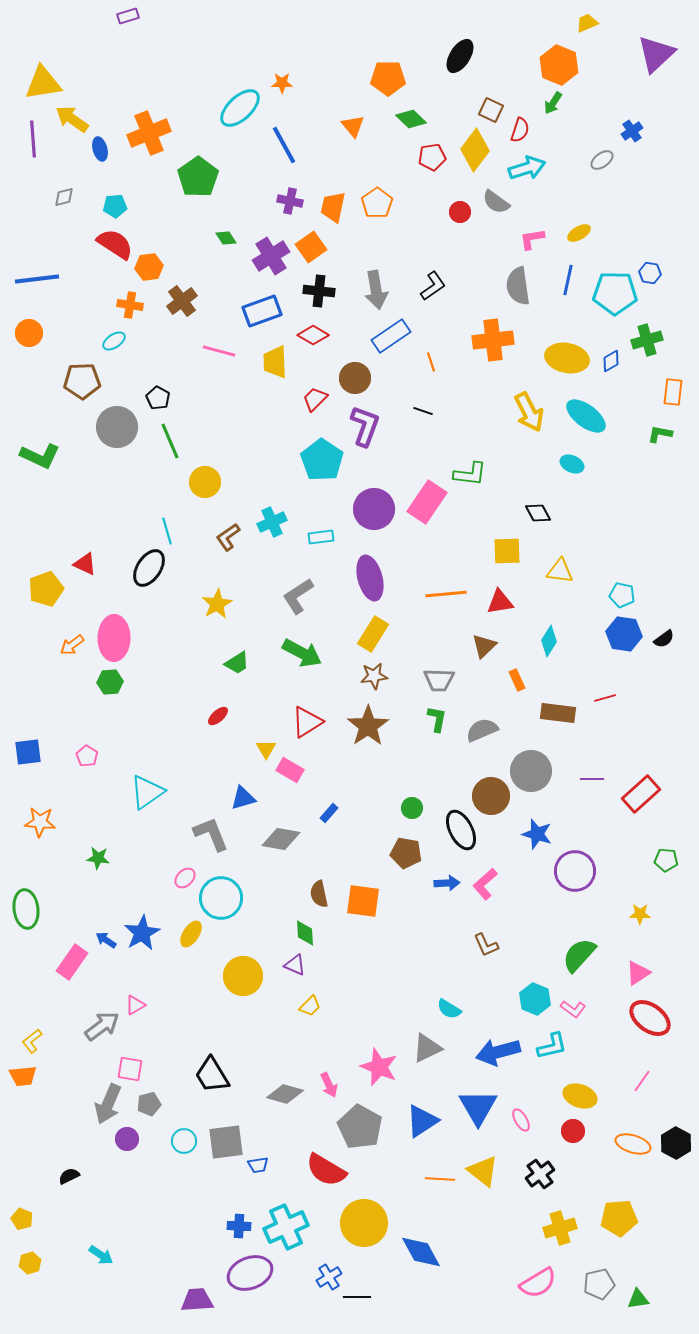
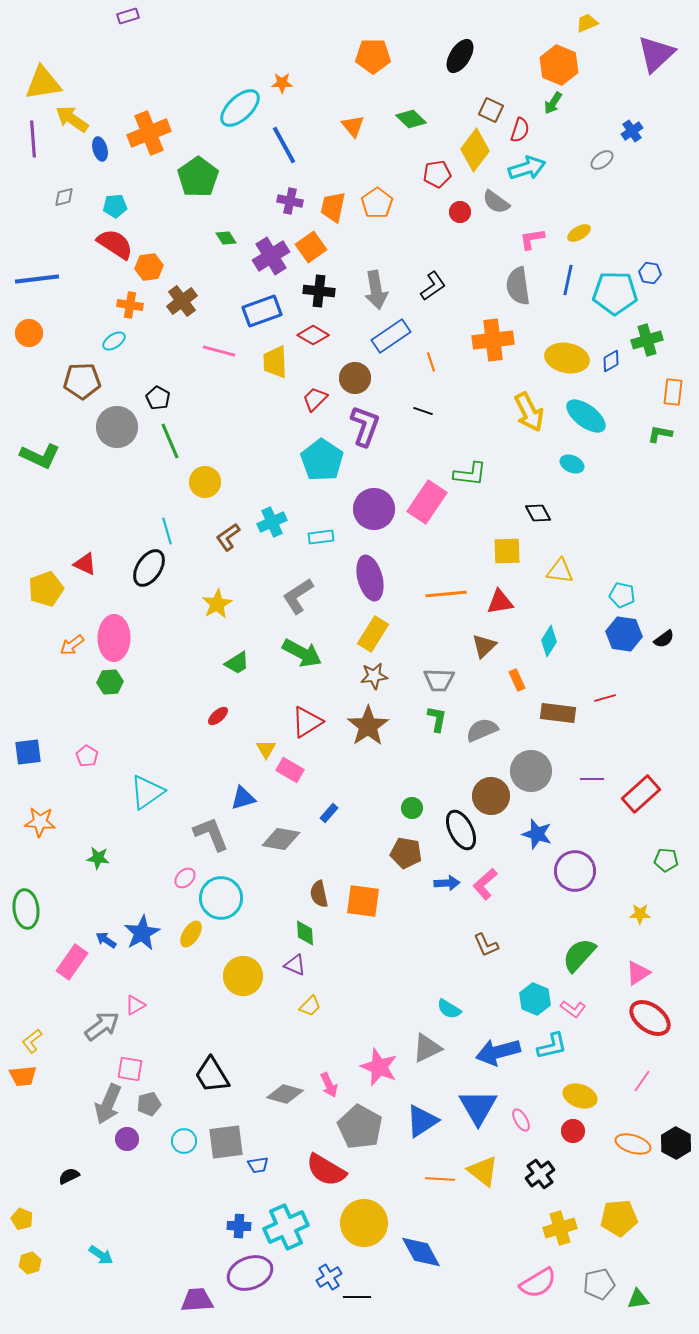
orange pentagon at (388, 78): moved 15 px left, 22 px up
red pentagon at (432, 157): moved 5 px right, 17 px down
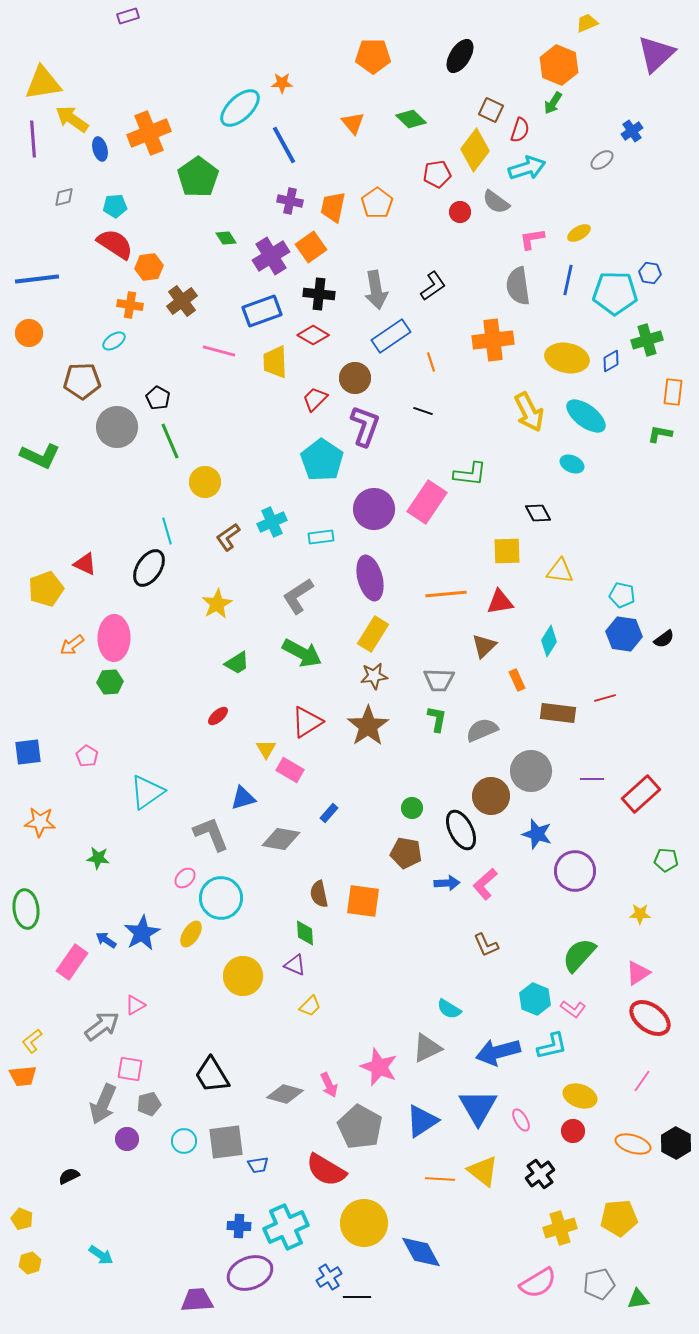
orange triangle at (353, 126): moved 3 px up
black cross at (319, 291): moved 3 px down
gray arrow at (108, 1104): moved 5 px left
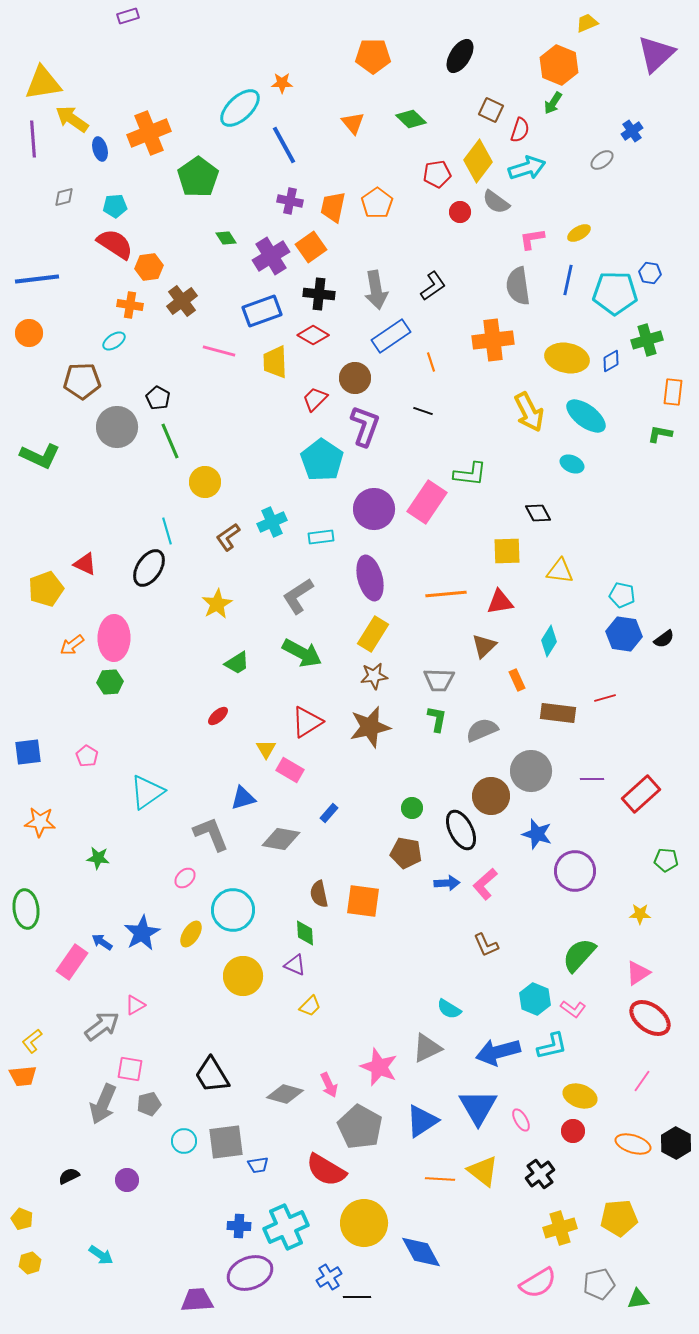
yellow diamond at (475, 150): moved 3 px right, 11 px down
brown star at (368, 726): moved 2 px right, 1 px down; rotated 21 degrees clockwise
cyan circle at (221, 898): moved 12 px right, 12 px down
blue arrow at (106, 940): moved 4 px left, 2 px down
purple circle at (127, 1139): moved 41 px down
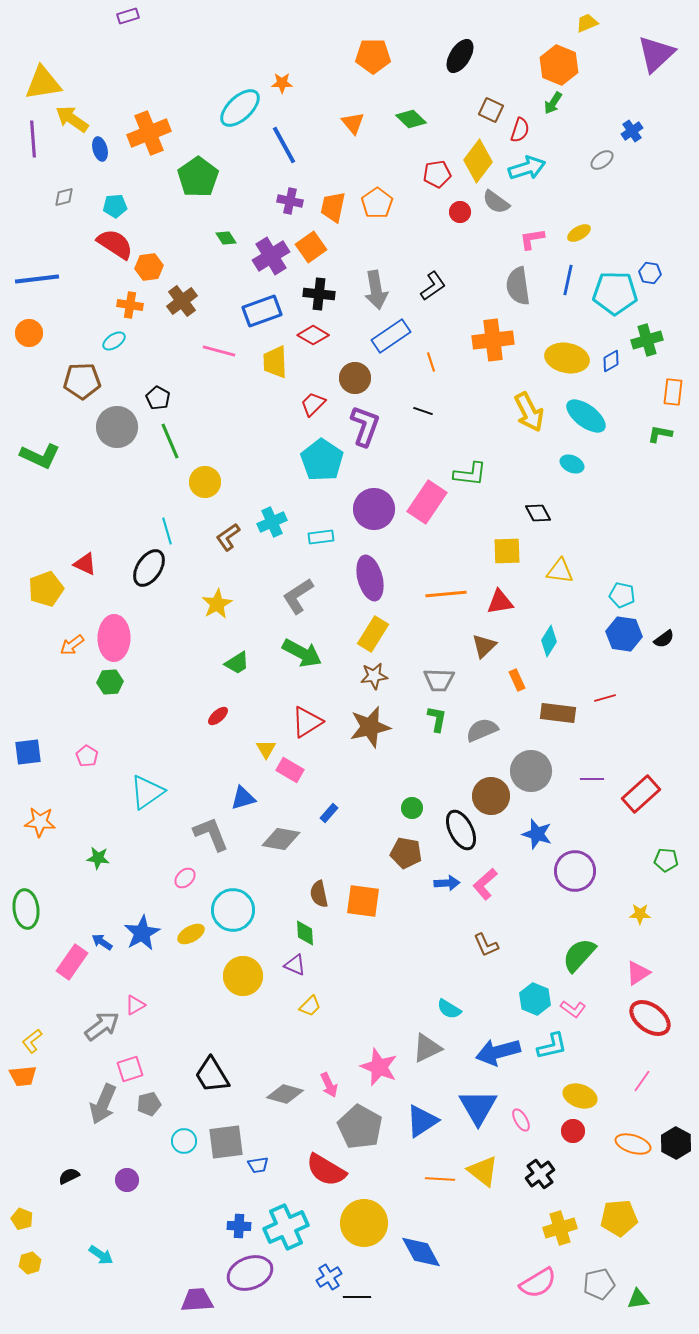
red trapezoid at (315, 399): moved 2 px left, 5 px down
yellow ellipse at (191, 934): rotated 28 degrees clockwise
pink square at (130, 1069): rotated 28 degrees counterclockwise
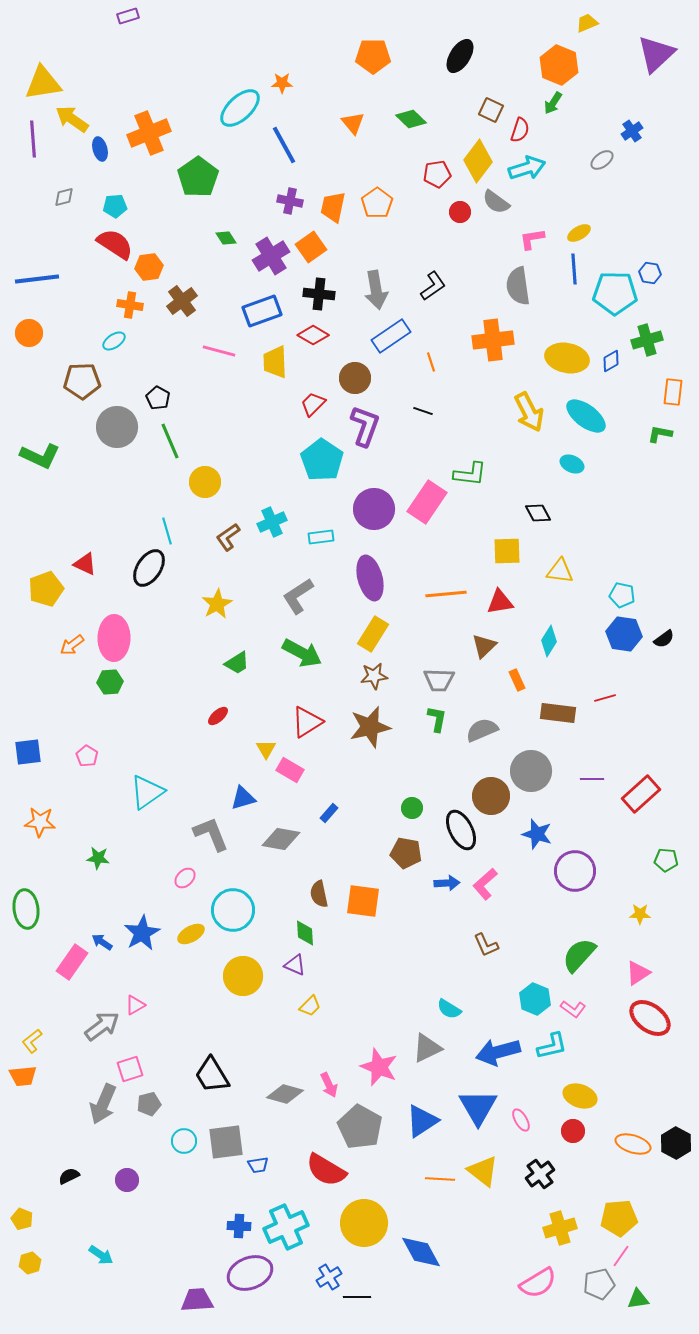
blue line at (568, 280): moved 6 px right, 11 px up; rotated 16 degrees counterclockwise
pink line at (642, 1081): moved 21 px left, 175 px down
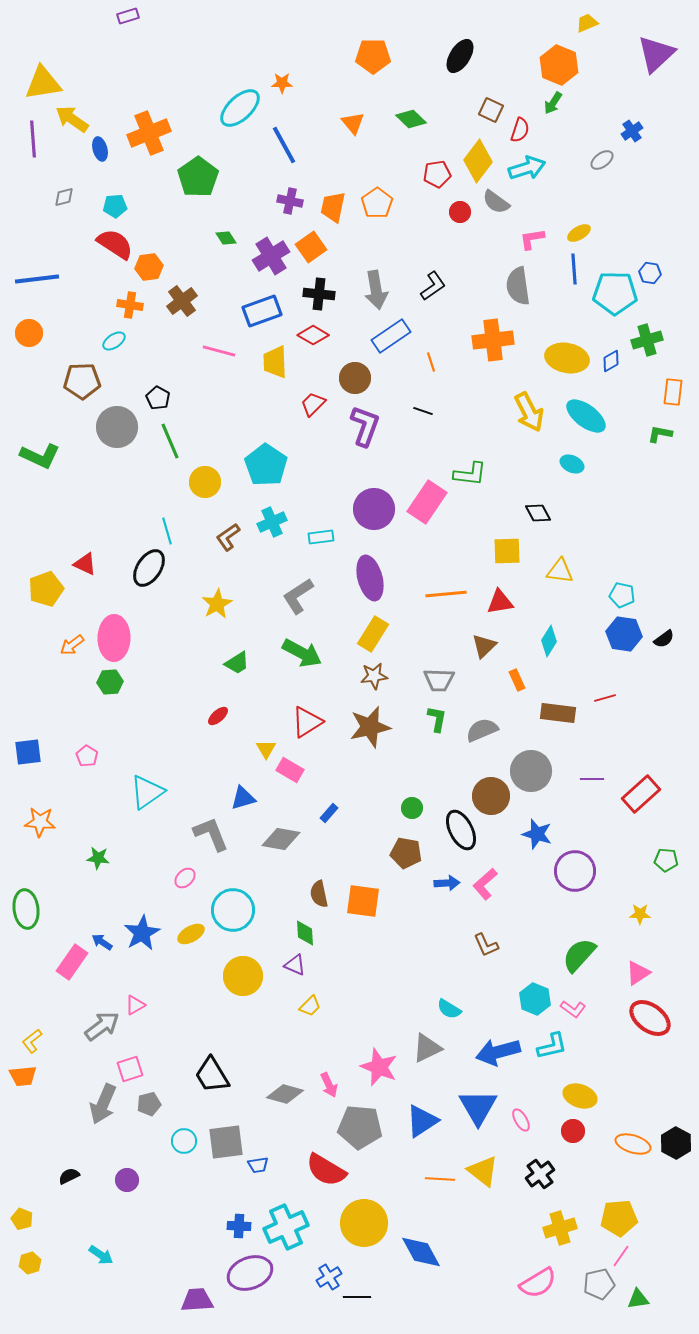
cyan pentagon at (322, 460): moved 56 px left, 5 px down
gray pentagon at (360, 1127): rotated 24 degrees counterclockwise
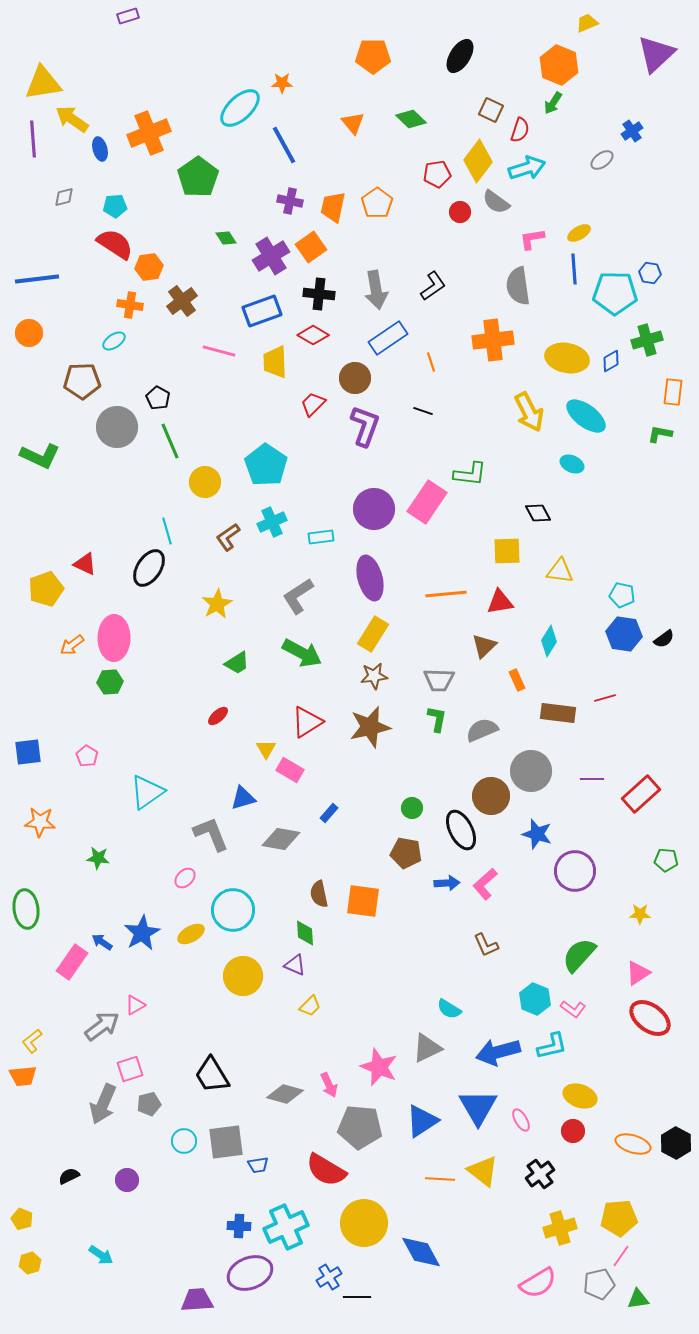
blue rectangle at (391, 336): moved 3 px left, 2 px down
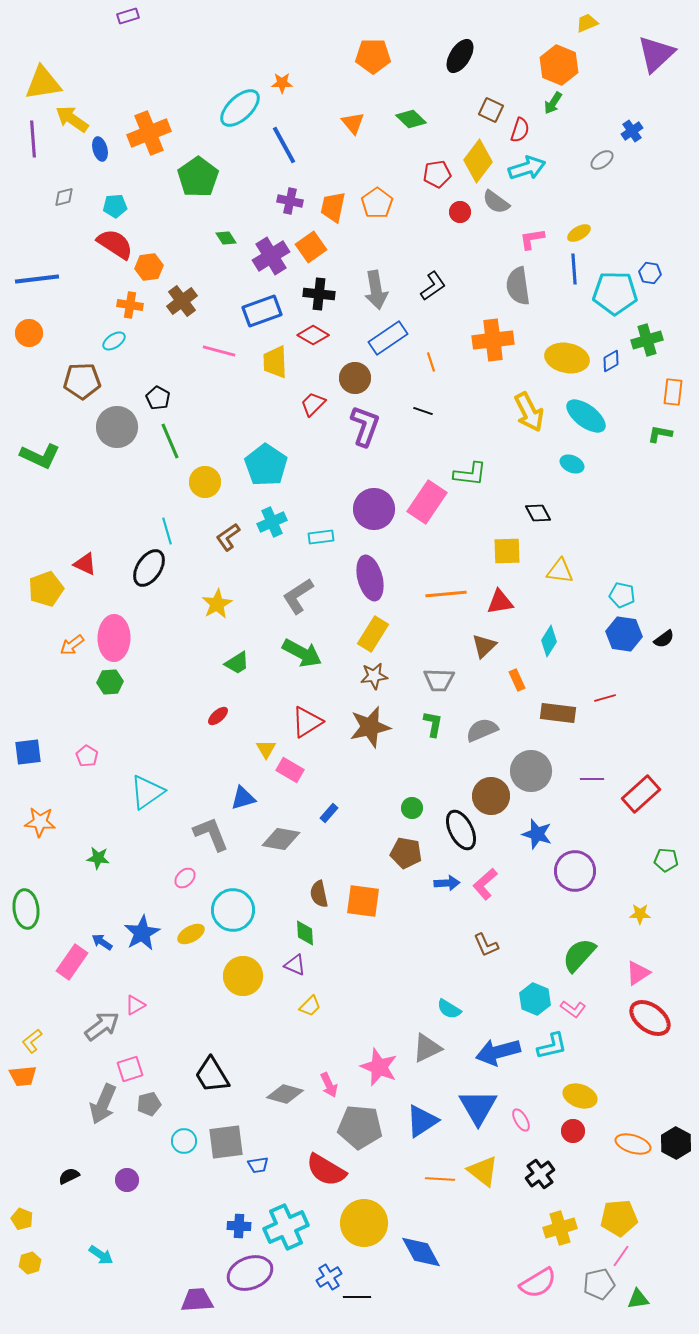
green L-shape at (437, 719): moved 4 px left, 5 px down
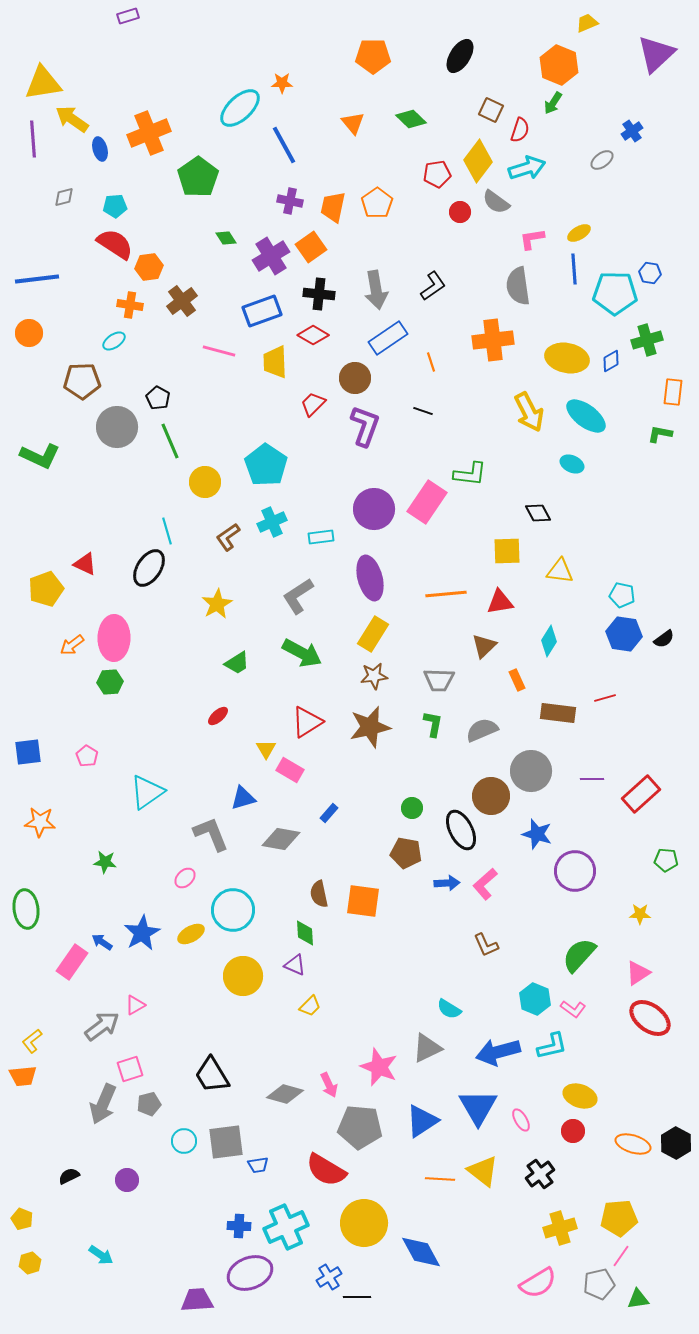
green star at (98, 858): moved 7 px right, 4 px down
